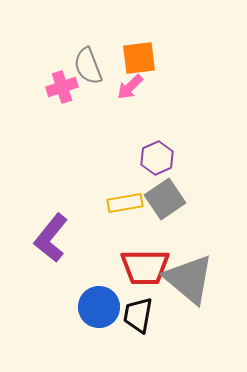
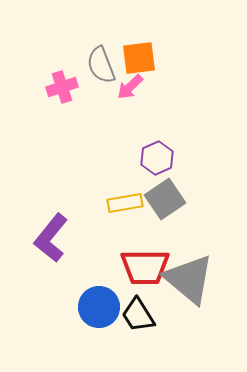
gray semicircle: moved 13 px right, 1 px up
black trapezoid: rotated 42 degrees counterclockwise
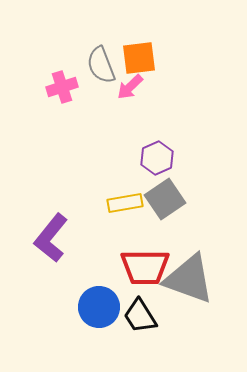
gray triangle: rotated 20 degrees counterclockwise
black trapezoid: moved 2 px right, 1 px down
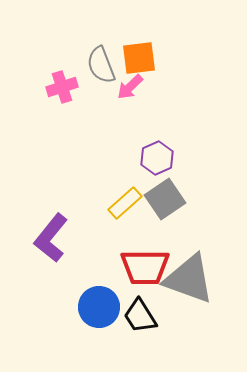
yellow rectangle: rotated 32 degrees counterclockwise
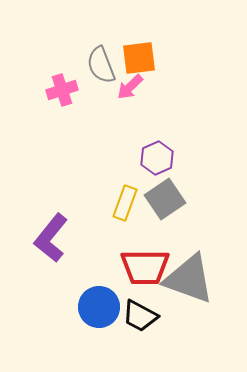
pink cross: moved 3 px down
yellow rectangle: rotated 28 degrees counterclockwise
black trapezoid: rotated 30 degrees counterclockwise
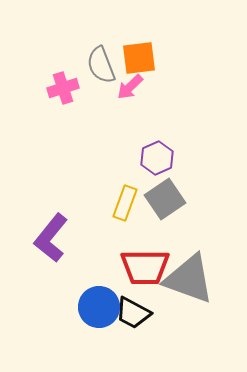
pink cross: moved 1 px right, 2 px up
black trapezoid: moved 7 px left, 3 px up
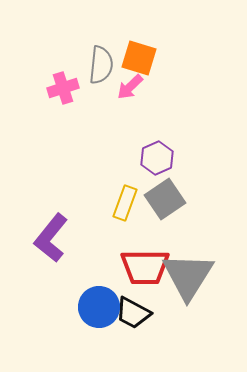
orange square: rotated 24 degrees clockwise
gray semicircle: rotated 153 degrees counterclockwise
gray triangle: moved 1 px left, 3 px up; rotated 42 degrees clockwise
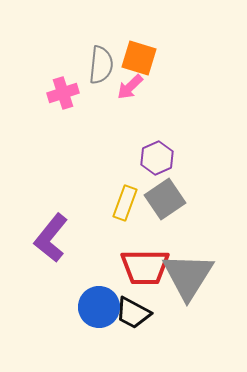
pink cross: moved 5 px down
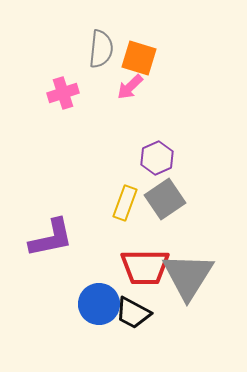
gray semicircle: moved 16 px up
purple L-shape: rotated 141 degrees counterclockwise
blue circle: moved 3 px up
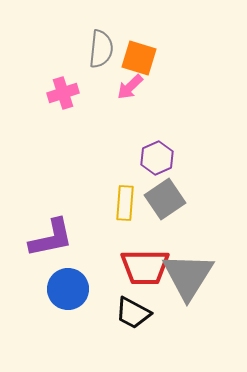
yellow rectangle: rotated 16 degrees counterclockwise
blue circle: moved 31 px left, 15 px up
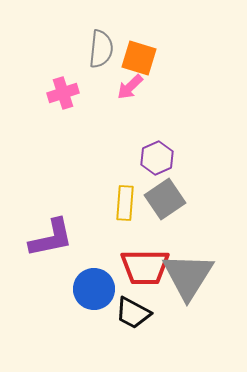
blue circle: moved 26 px right
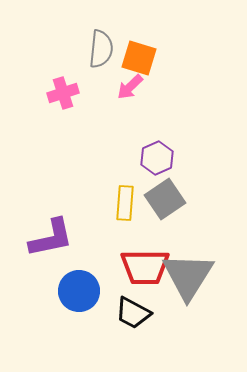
blue circle: moved 15 px left, 2 px down
